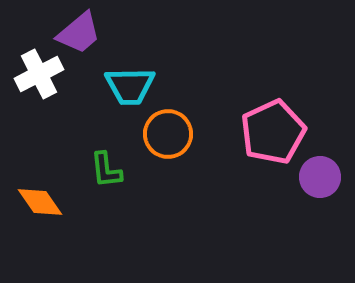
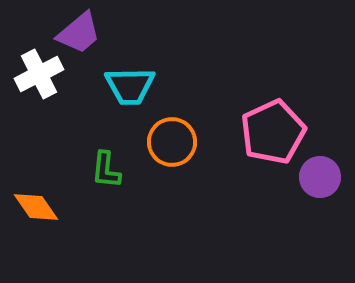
orange circle: moved 4 px right, 8 px down
green L-shape: rotated 12 degrees clockwise
orange diamond: moved 4 px left, 5 px down
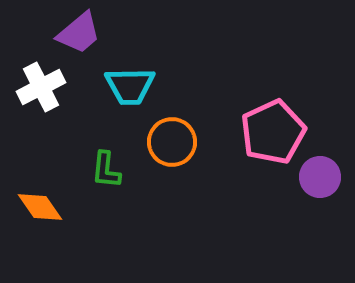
white cross: moved 2 px right, 13 px down
orange diamond: moved 4 px right
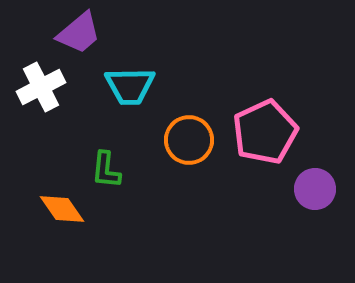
pink pentagon: moved 8 px left
orange circle: moved 17 px right, 2 px up
purple circle: moved 5 px left, 12 px down
orange diamond: moved 22 px right, 2 px down
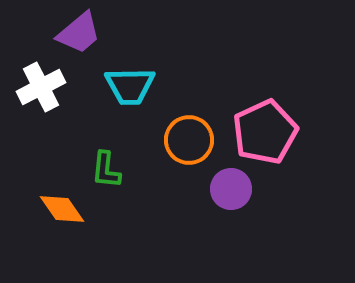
purple circle: moved 84 px left
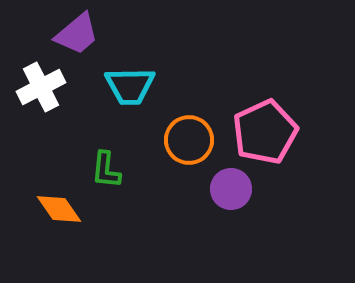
purple trapezoid: moved 2 px left, 1 px down
orange diamond: moved 3 px left
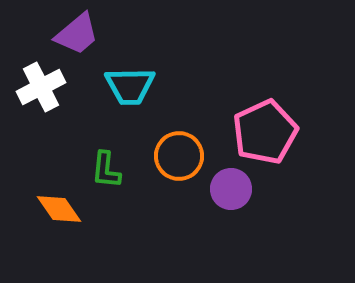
orange circle: moved 10 px left, 16 px down
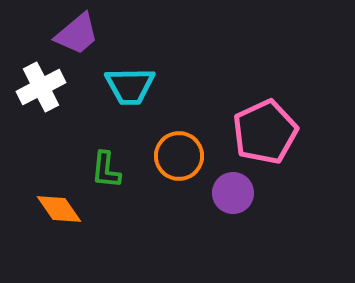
purple circle: moved 2 px right, 4 px down
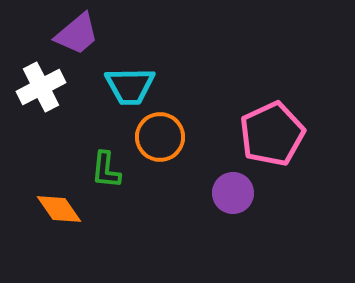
pink pentagon: moved 7 px right, 2 px down
orange circle: moved 19 px left, 19 px up
